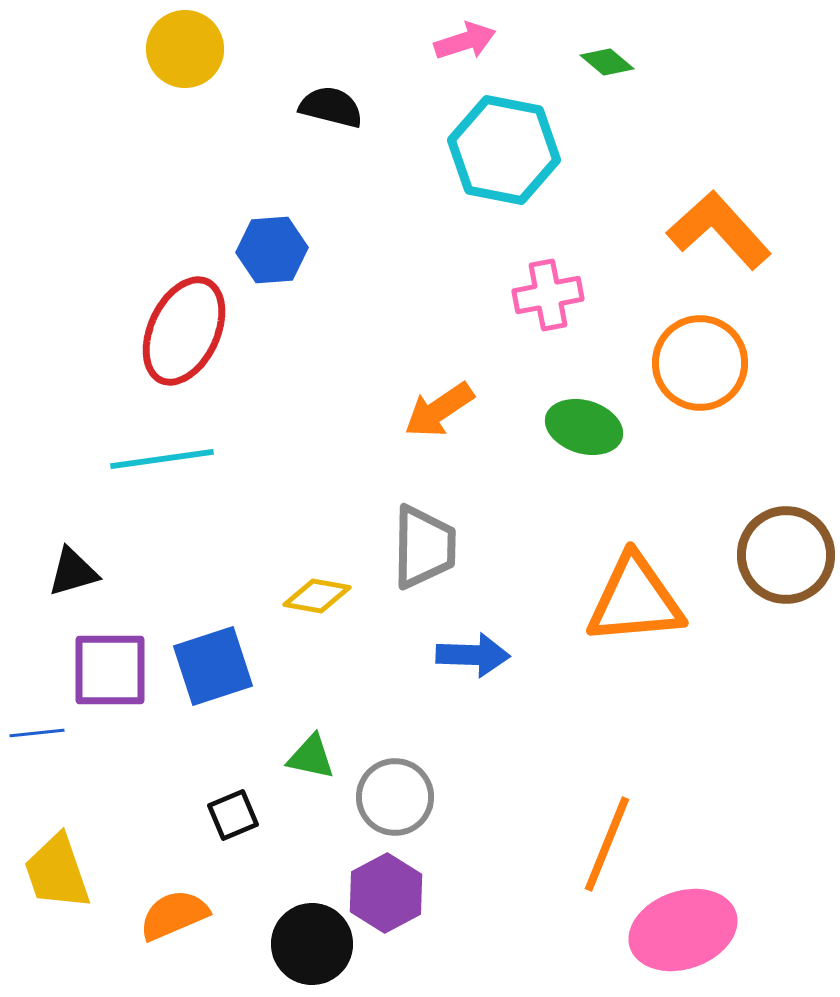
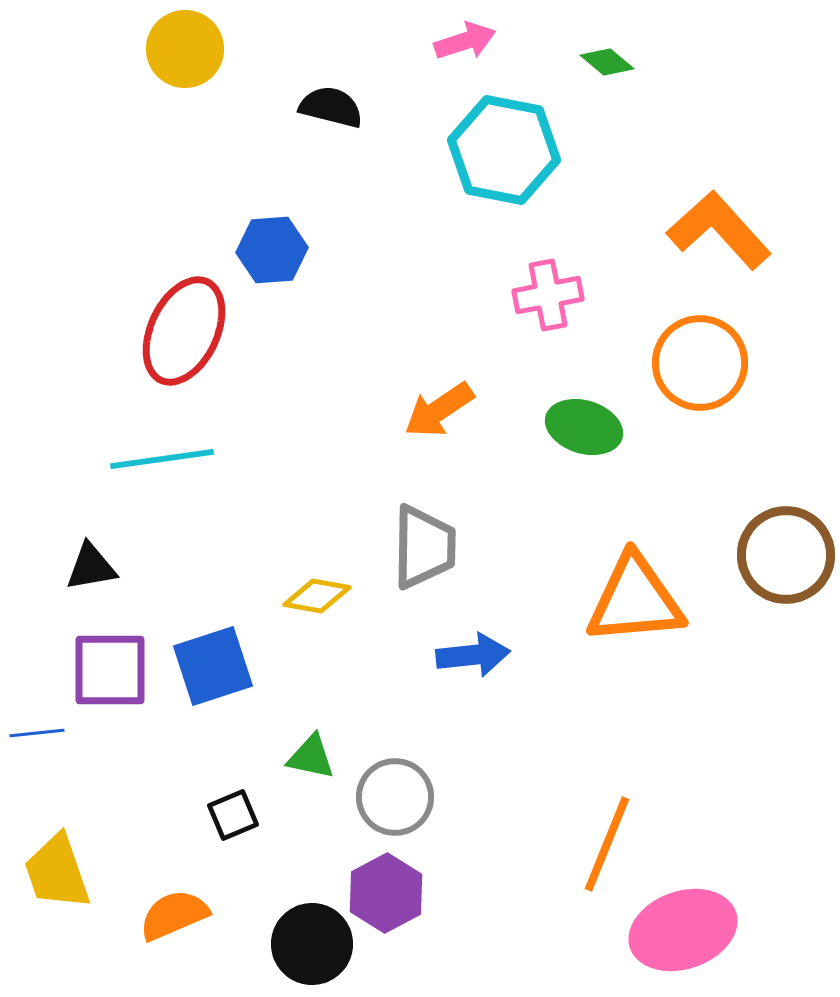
black triangle: moved 18 px right, 5 px up; rotated 6 degrees clockwise
blue arrow: rotated 8 degrees counterclockwise
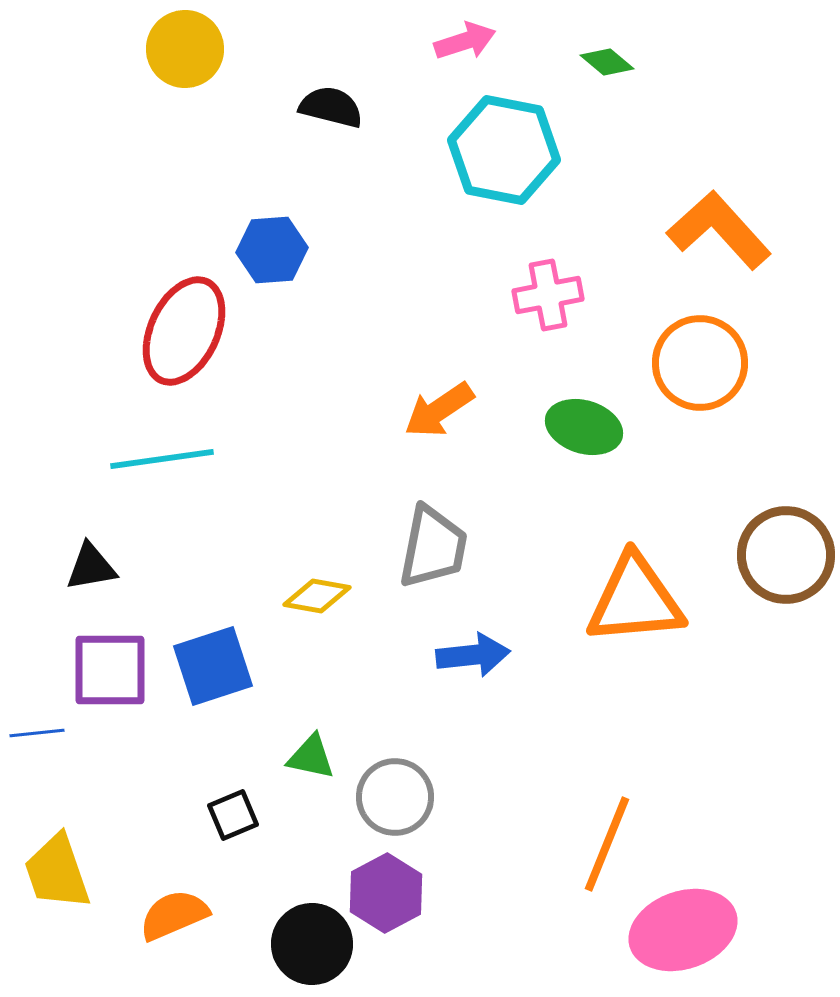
gray trapezoid: moved 9 px right; rotated 10 degrees clockwise
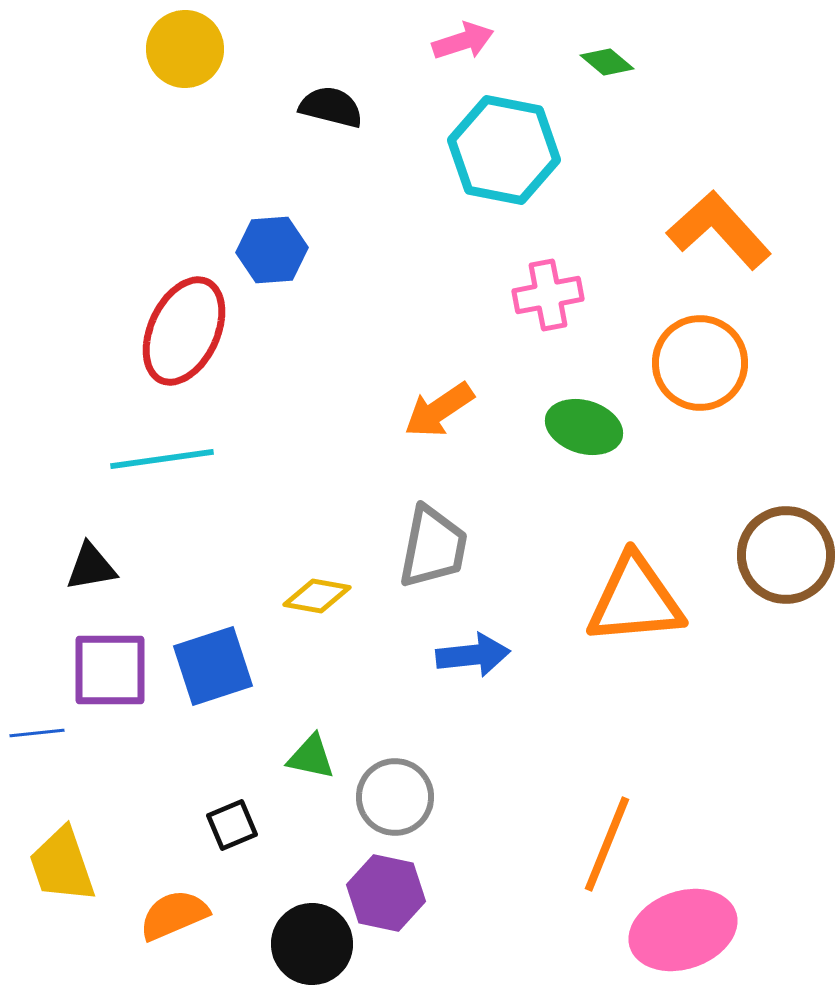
pink arrow: moved 2 px left
black square: moved 1 px left, 10 px down
yellow trapezoid: moved 5 px right, 7 px up
purple hexagon: rotated 20 degrees counterclockwise
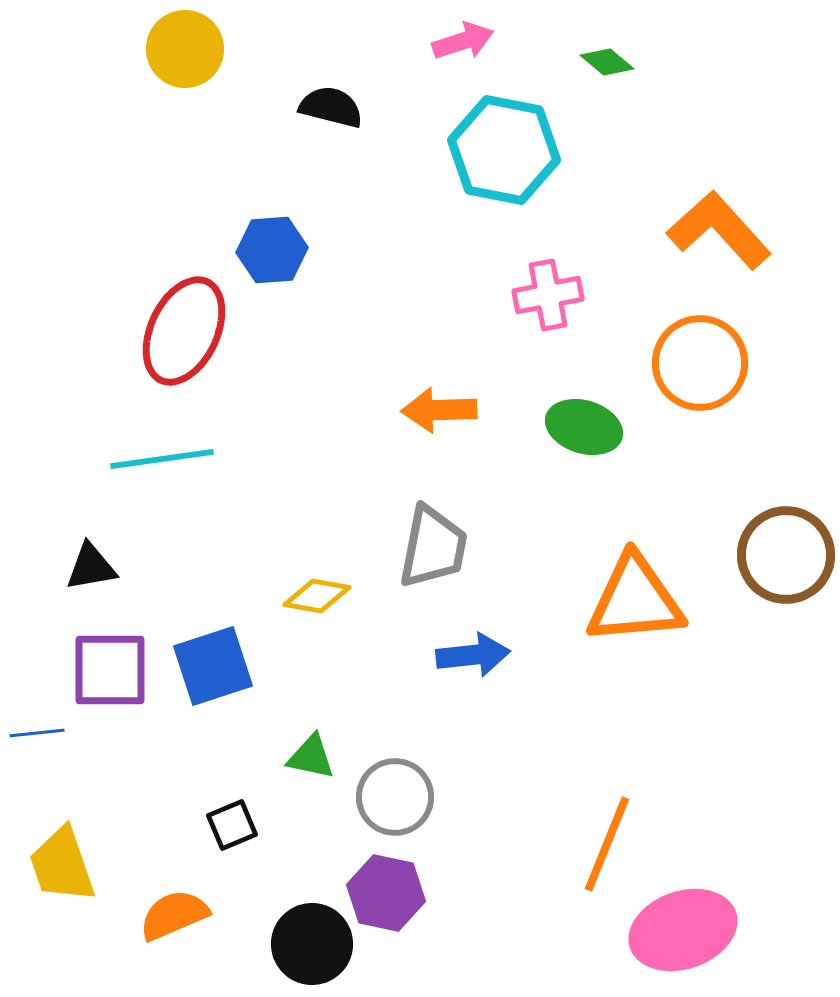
orange arrow: rotated 32 degrees clockwise
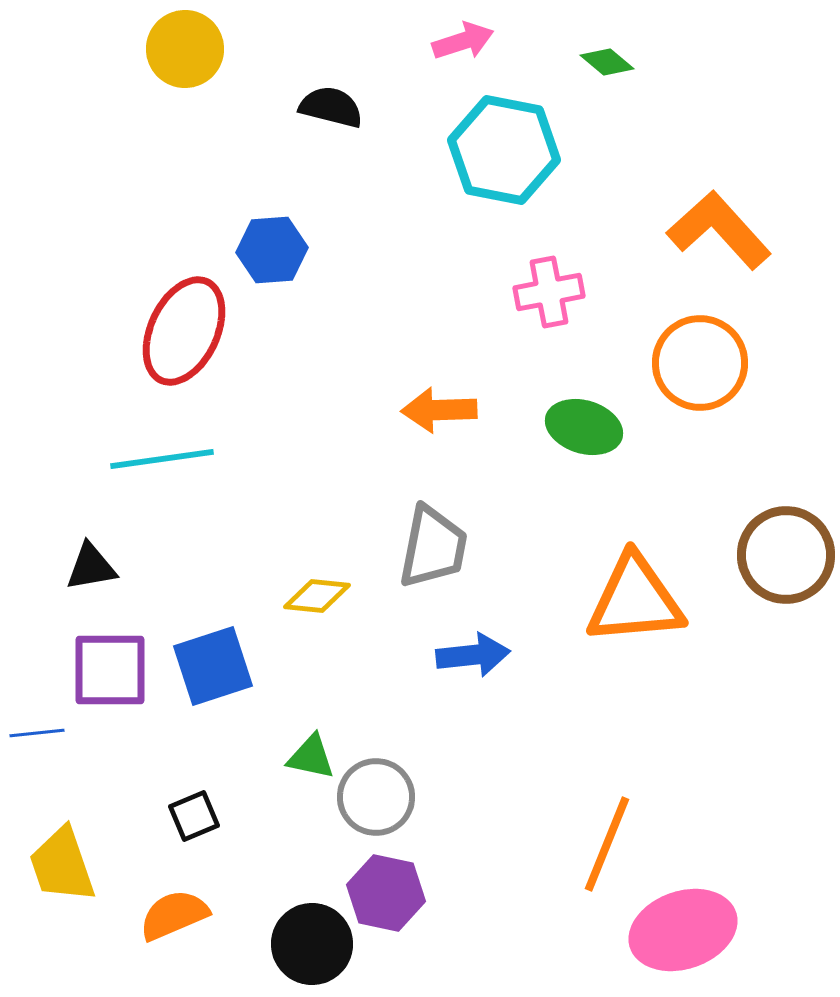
pink cross: moved 1 px right, 3 px up
yellow diamond: rotated 4 degrees counterclockwise
gray circle: moved 19 px left
black square: moved 38 px left, 9 px up
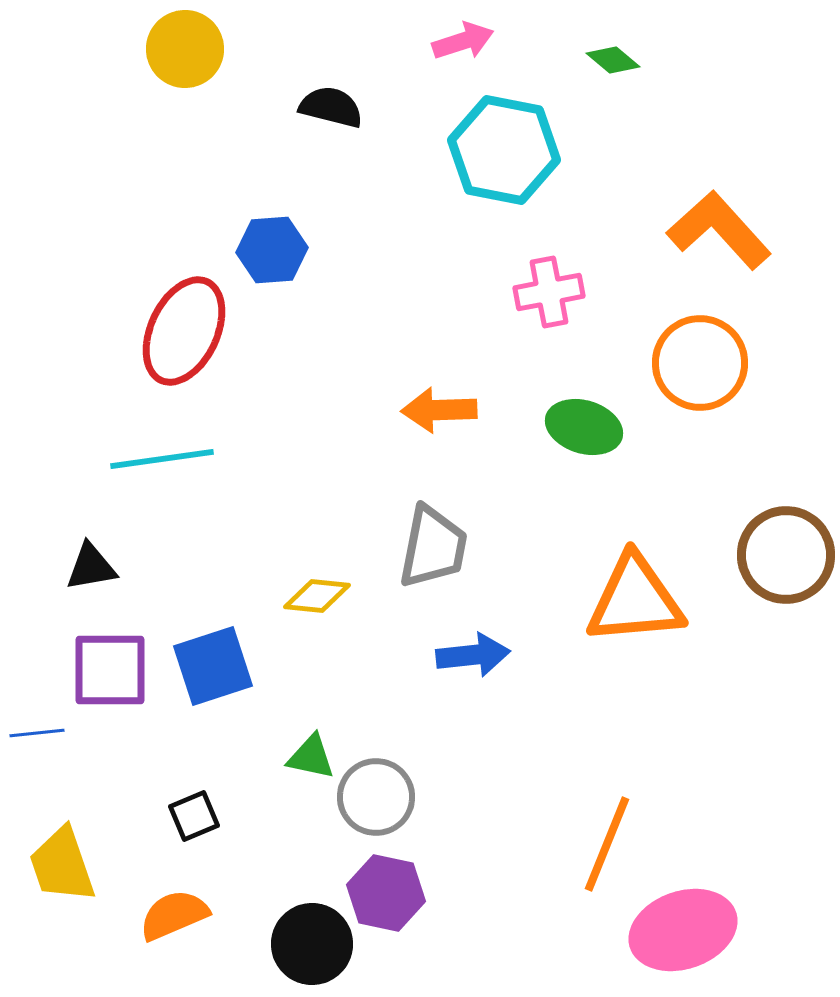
green diamond: moved 6 px right, 2 px up
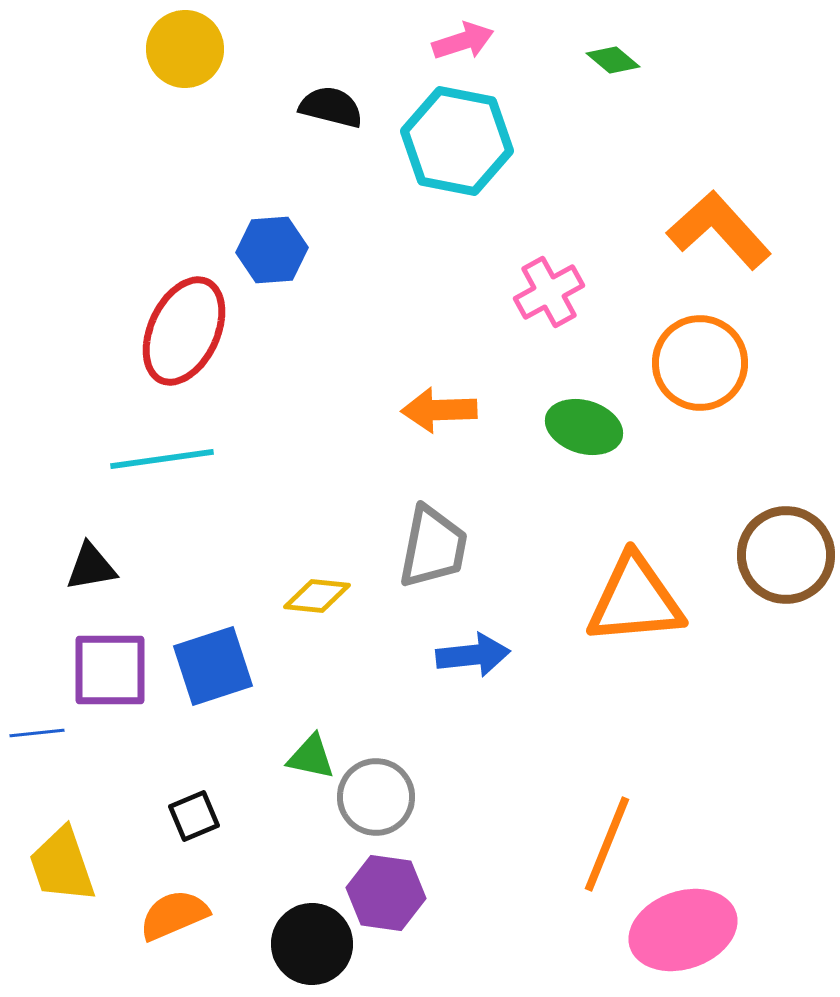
cyan hexagon: moved 47 px left, 9 px up
pink cross: rotated 18 degrees counterclockwise
purple hexagon: rotated 4 degrees counterclockwise
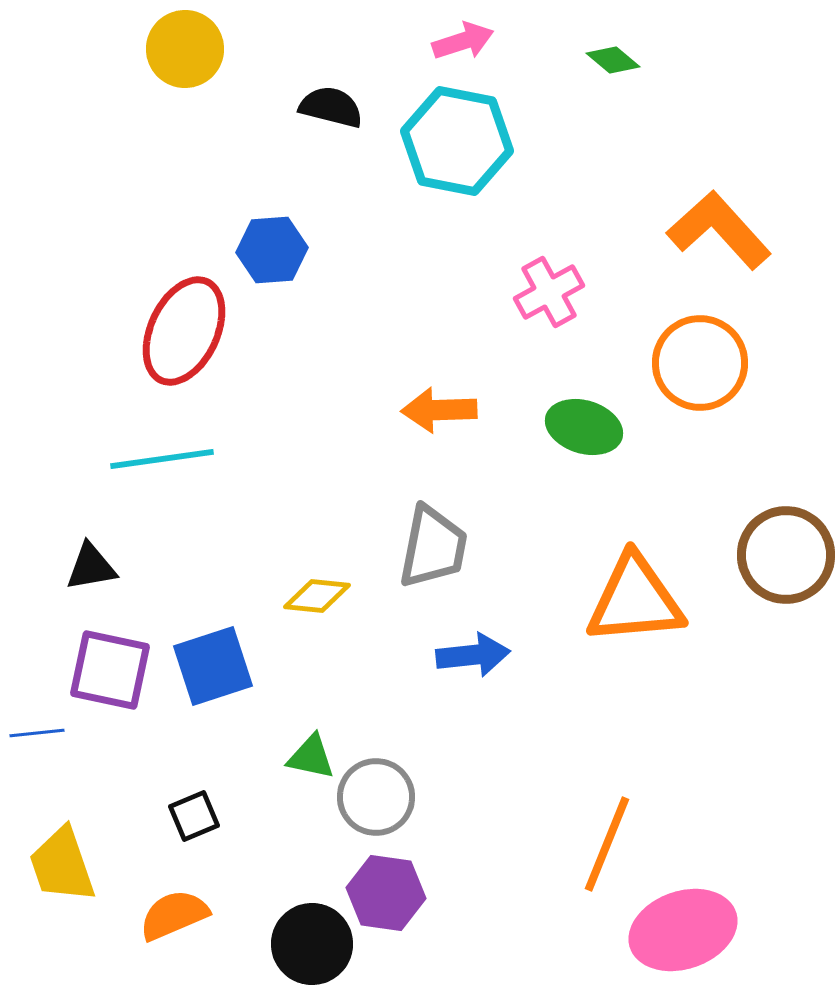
purple square: rotated 12 degrees clockwise
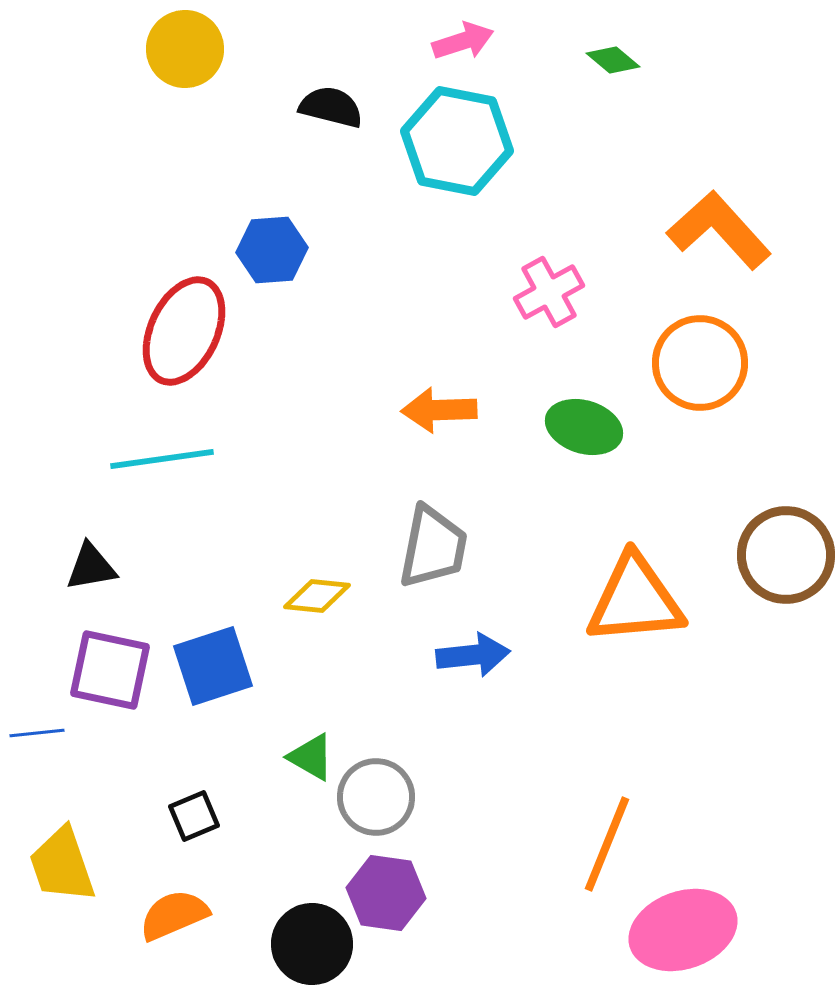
green triangle: rotated 18 degrees clockwise
